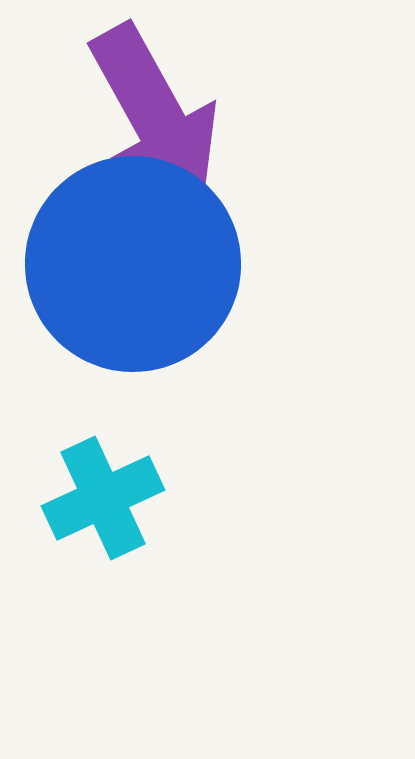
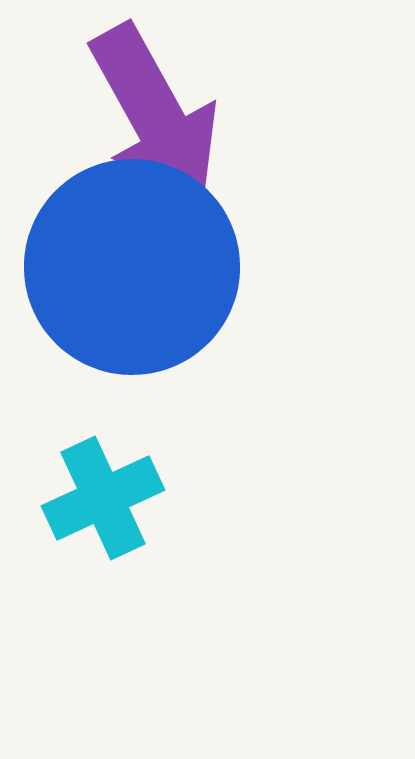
blue circle: moved 1 px left, 3 px down
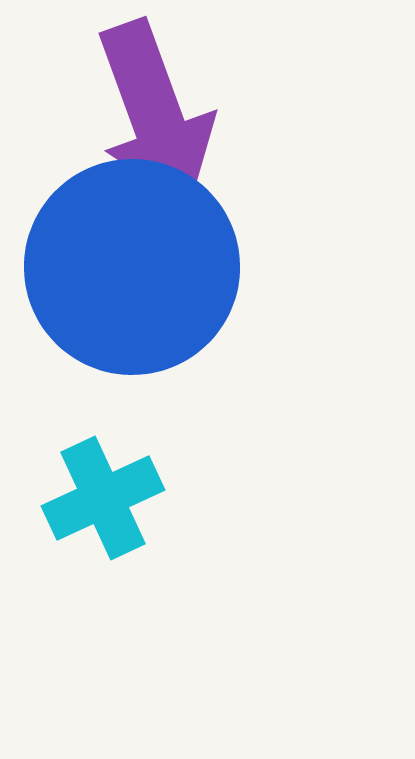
purple arrow: rotated 9 degrees clockwise
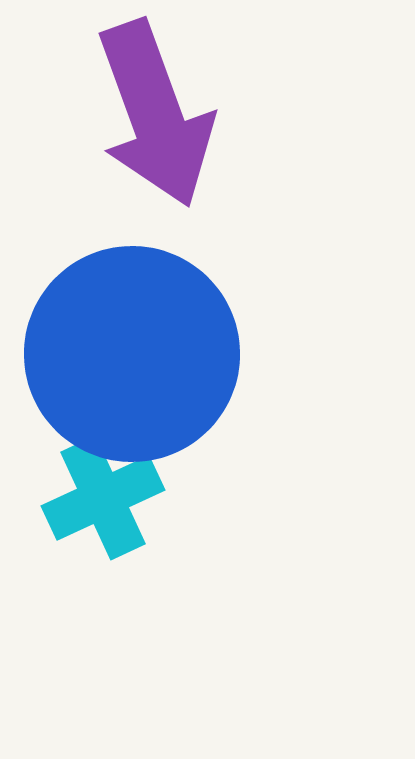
blue circle: moved 87 px down
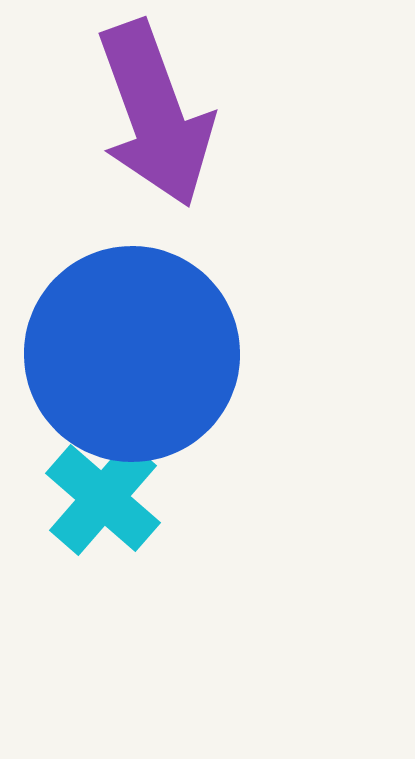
cyan cross: rotated 24 degrees counterclockwise
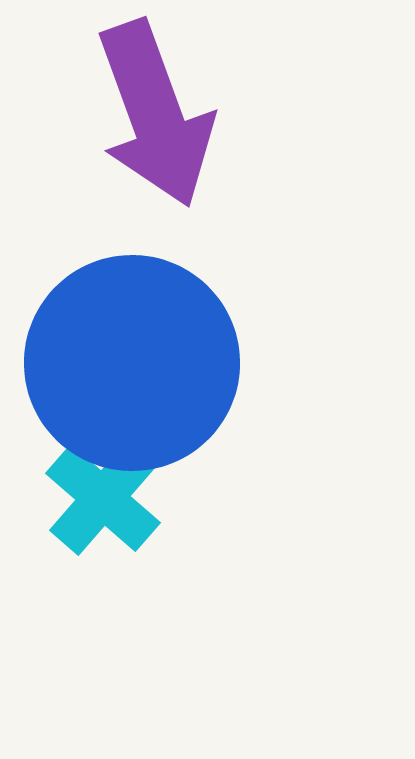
blue circle: moved 9 px down
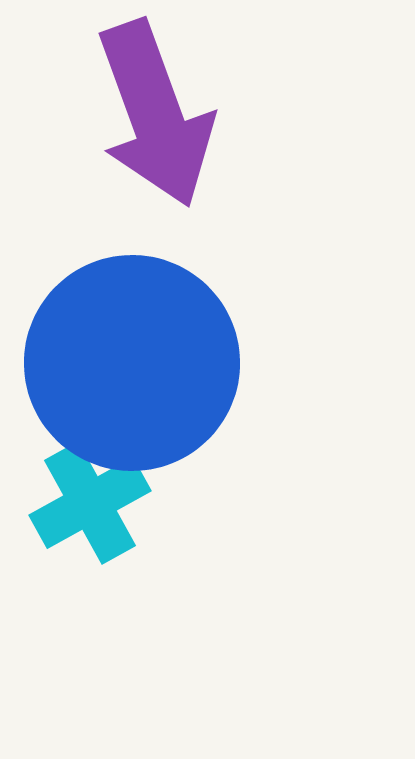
cyan cross: moved 13 px left, 5 px down; rotated 20 degrees clockwise
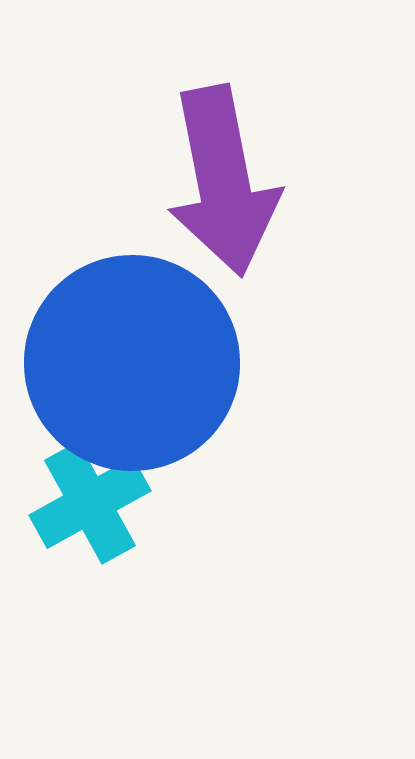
purple arrow: moved 68 px right, 67 px down; rotated 9 degrees clockwise
